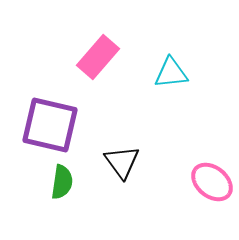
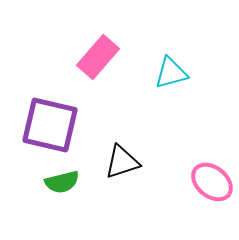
cyan triangle: rotated 9 degrees counterclockwise
black triangle: rotated 48 degrees clockwise
green semicircle: rotated 68 degrees clockwise
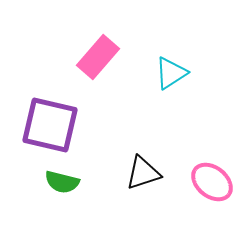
cyan triangle: rotated 18 degrees counterclockwise
black triangle: moved 21 px right, 11 px down
green semicircle: rotated 28 degrees clockwise
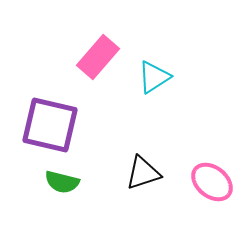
cyan triangle: moved 17 px left, 4 px down
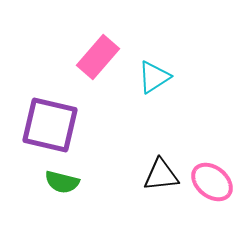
black triangle: moved 18 px right, 2 px down; rotated 12 degrees clockwise
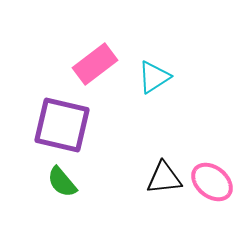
pink rectangle: moved 3 px left, 7 px down; rotated 12 degrees clockwise
purple square: moved 12 px right
black triangle: moved 3 px right, 3 px down
green semicircle: rotated 36 degrees clockwise
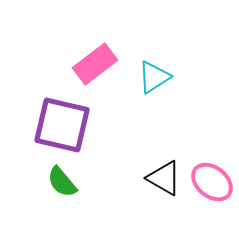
black triangle: rotated 36 degrees clockwise
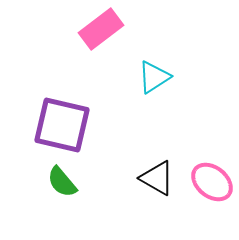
pink rectangle: moved 6 px right, 35 px up
black triangle: moved 7 px left
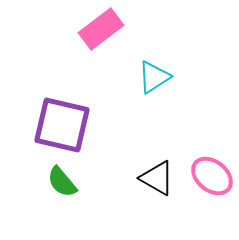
pink ellipse: moved 6 px up
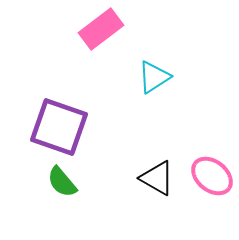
purple square: moved 3 px left, 2 px down; rotated 6 degrees clockwise
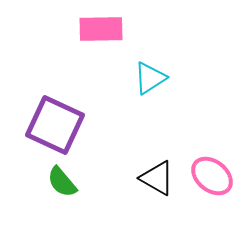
pink rectangle: rotated 36 degrees clockwise
cyan triangle: moved 4 px left, 1 px down
purple square: moved 4 px left, 2 px up; rotated 6 degrees clockwise
